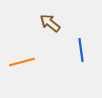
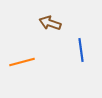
brown arrow: rotated 20 degrees counterclockwise
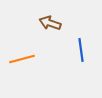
orange line: moved 3 px up
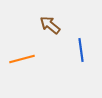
brown arrow: moved 2 px down; rotated 20 degrees clockwise
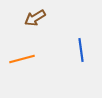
brown arrow: moved 15 px left, 7 px up; rotated 70 degrees counterclockwise
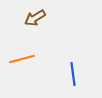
blue line: moved 8 px left, 24 px down
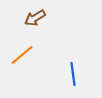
orange line: moved 4 px up; rotated 25 degrees counterclockwise
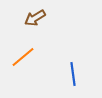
orange line: moved 1 px right, 2 px down
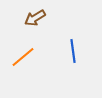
blue line: moved 23 px up
